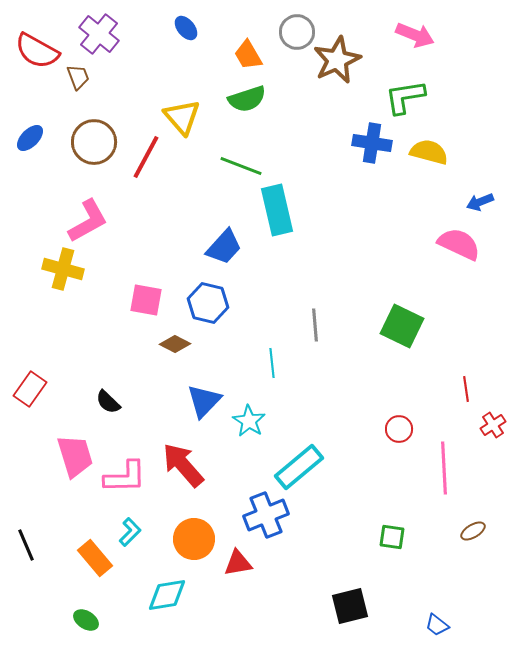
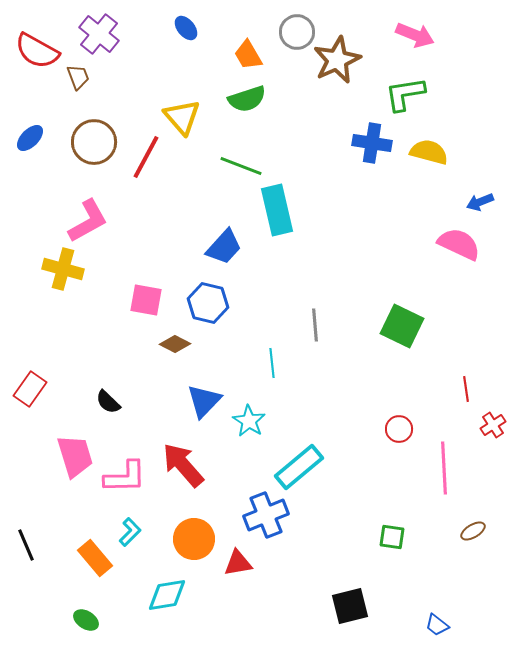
green L-shape at (405, 97): moved 3 px up
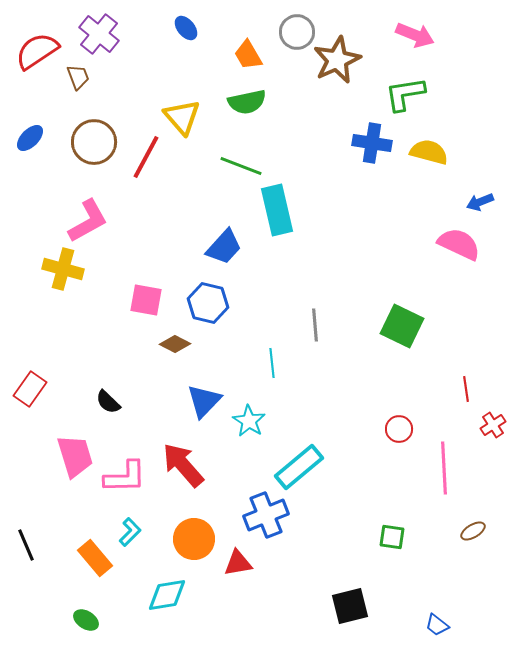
red semicircle at (37, 51): rotated 117 degrees clockwise
green semicircle at (247, 99): moved 3 px down; rotated 6 degrees clockwise
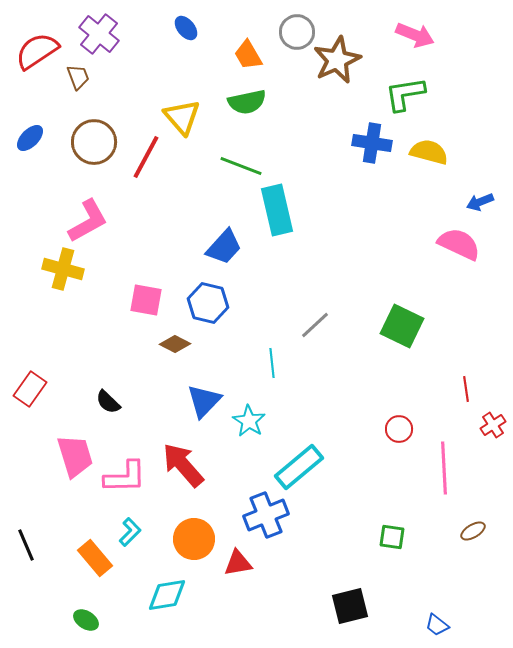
gray line at (315, 325): rotated 52 degrees clockwise
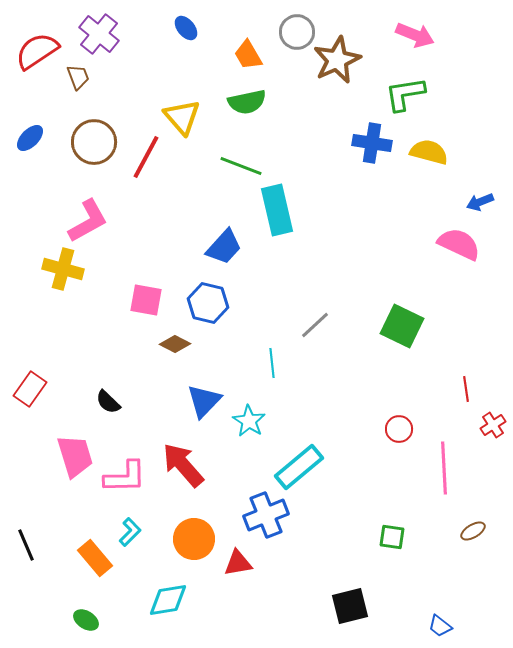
cyan diamond at (167, 595): moved 1 px right, 5 px down
blue trapezoid at (437, 625): moved 3 px right, 1 px down
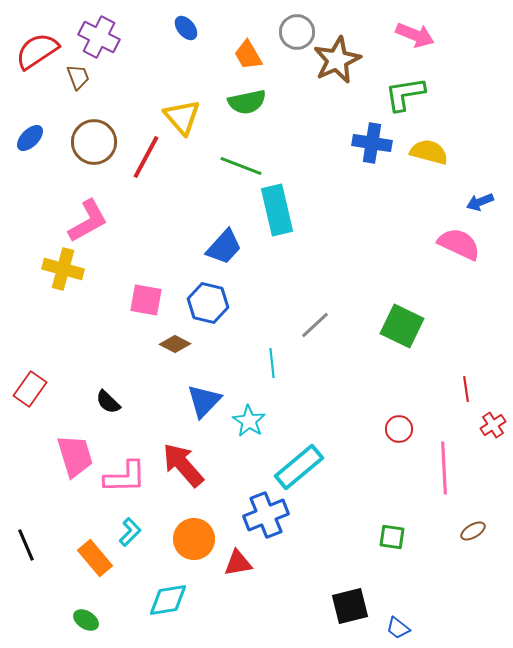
purple cross at (99, 34): moved 3 px down; rotated 12 degrees counterclockwise
blue trapezoid at (440, 626): moved 42 px left, 2 px down
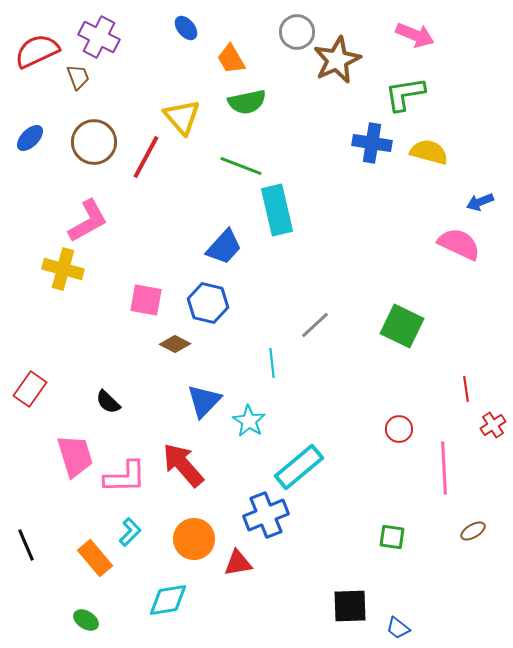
red semicircle at (37, 51): rotated 9 degrees clockwise
orange trapezoid at (248, 55): moved 17 px left, 4 px down
black square at (350, 606): rotated 12 degrees clockwise
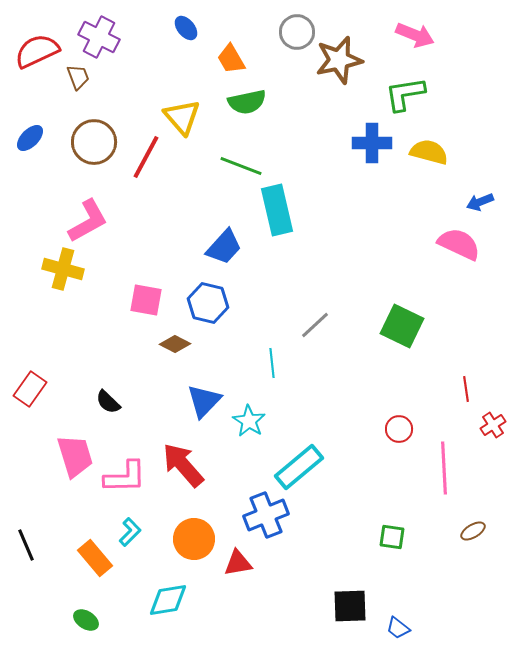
brown star at (337, 60): moved 2 px right; rotated 12 degrees clockwise
blue cross at (372, 143): rotated 9 degrees counterclockwise
